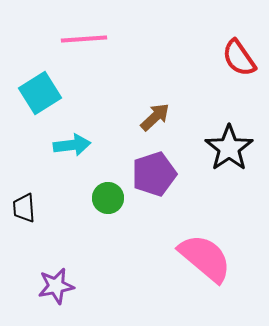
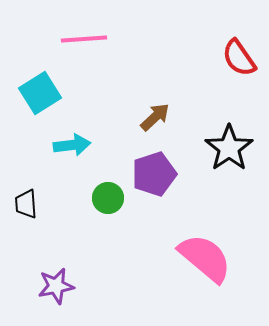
black trapezoid: moved 2 px right, 4 px up
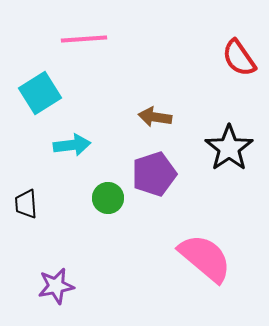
brown arrow: rotated 128 degrees counterclockwise
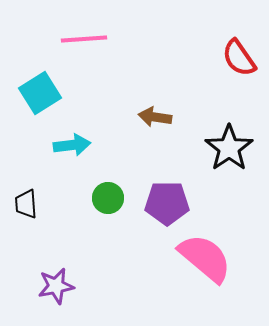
purple pentagon: moved 13 px right, 29 px down; rotated 18 degrees clockwise
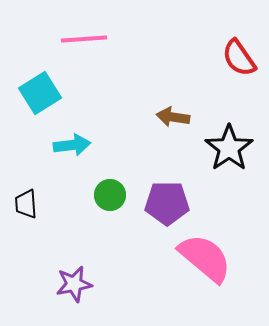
brown arrow: moved 18 px right
green circle: moved 2 px right, 3 px up
purple star: moved 18 px right, 2 px up
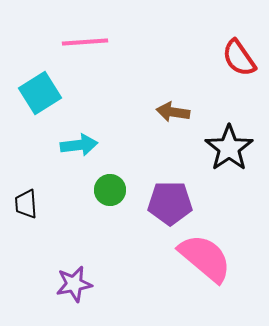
pink line: moved 1 px right, 3 px down
brown arrow: moved 5 px up
cyan arrow: moved 7 px right
green circle: moved 5 px up
purple pentagon: moved 3 px right
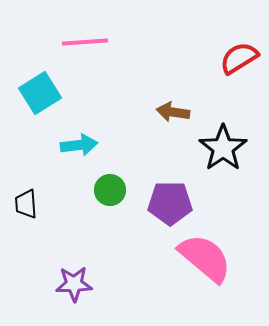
red semicircle: rotated 93 degrees clockwise
black star: moved 6 px left
purple star: rotated 9 degrees clockwise
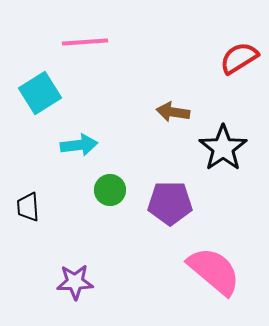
black trapezoid: moved 2 px right, 3 px down
pink semicircle: moved 9 px right, 13 px down
purple star: moved 1 px right, 2 px up
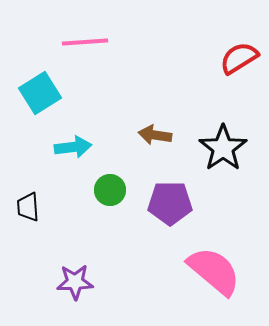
brown arrow: moved 18 px left, 23 px down
cyan arrow: moved 6 px left, 2 px down
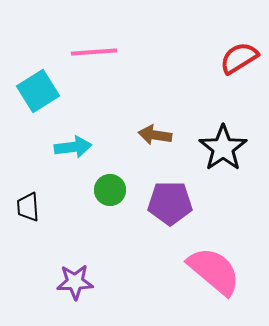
pink line: moved 9 px right, 10 px down
cyan square: moved 2 px left, 2 px up
